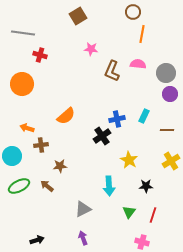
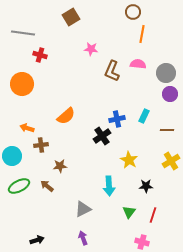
brown square: moved 7 px left, 1 px down
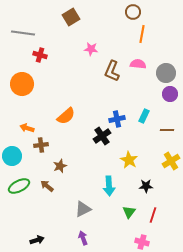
brown star: rotated 16 degrees counterclockwise
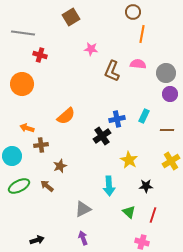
green triangle: rotated 24 degrees counterclockwise
